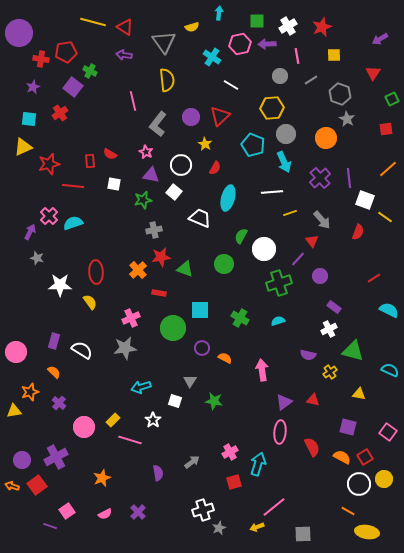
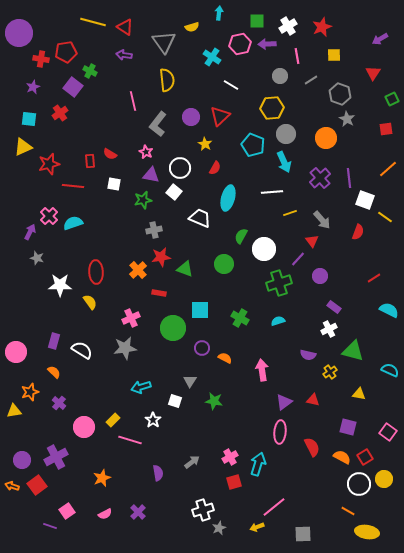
white circle at (181, 165): moved 1 px left, 3 px down
pink cross at (230, 452): moved 5 px down
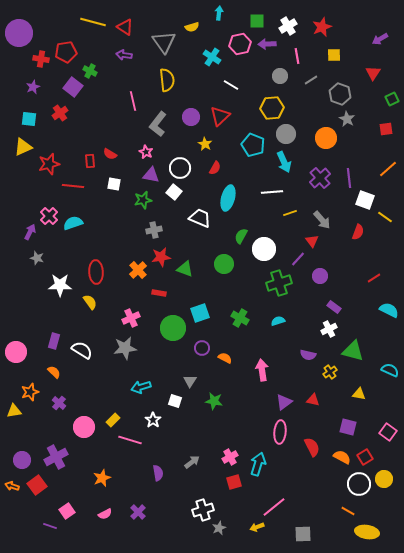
cyan square at (200, 310): moved 3 px down; rotated 18 degrees counterclockwise
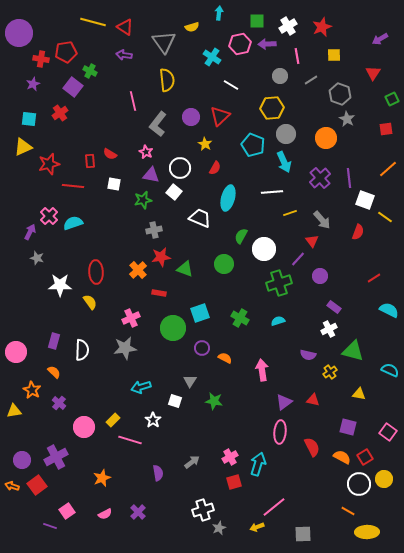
purple star at (33, 87): moved 3 px up
white semicircle at (82, 350): rotated 60 degrees clockwise
orange star at (30, 392): moved 2 px right, 2 px up; rotated 24 degrees counterclockwise
yellow ellipse at (367, 532): rotated 10 degrees counterclockwise
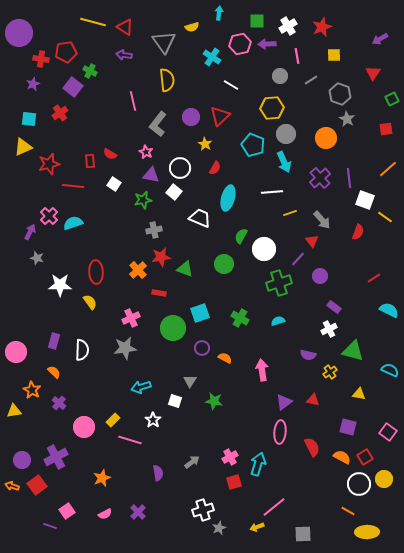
white square at (114, 184): rotated 24 degrees clockwise
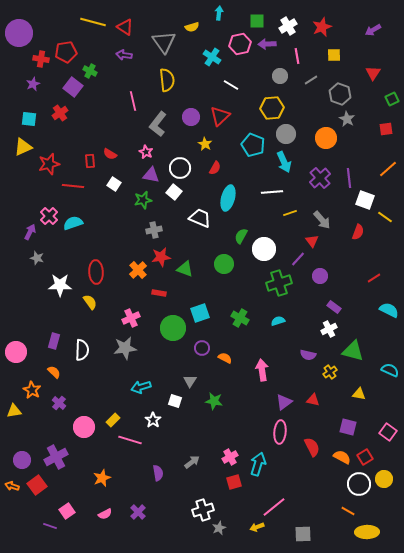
purple arrow at (380, 39): moved 7 px left, 9 px up
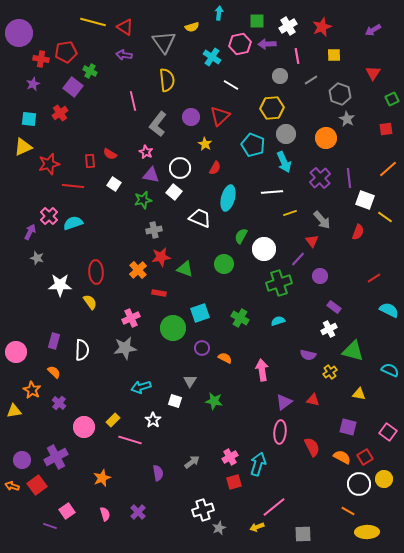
pink semicircle at (105, 514): rotated 80 degrees counterclockwise
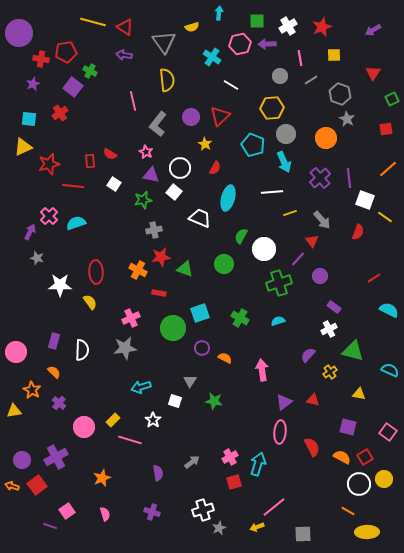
pink line at (297, 56): moved 3 px right, 2 px down
cyan semicircle at (73, 223): moved 3 px right
orange cross at (138, 270): rotated 18 degrees counterclockwise
purple semicircle at (308, 355): rotated 119 degrees clockwise
purple cross at (138, 512): moved 14 px right; rotated 28 degrees counterclockwise
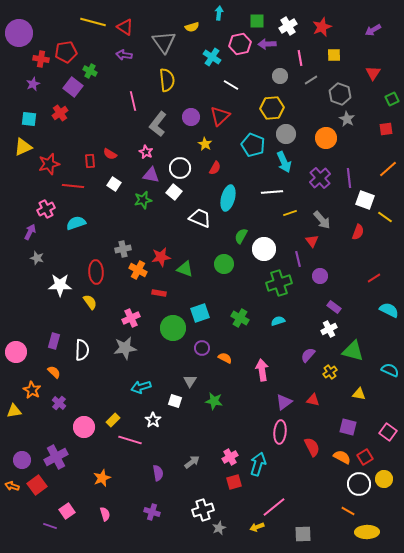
pink cross at (49, 216): moved 3 px left, 7 px up; rotated 18 degrees clockwise
gray cross at (154, 230): moved 31 px left, 19 px down
purple line at (298, 259): rotated 56 degrees counterclockwise
